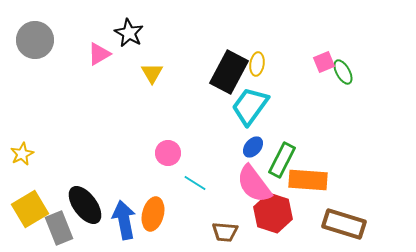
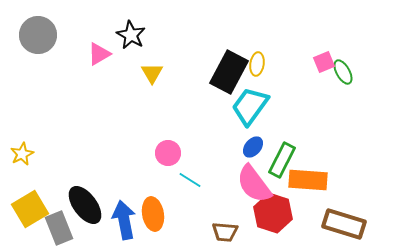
black star: moved 2 px right, 2 px down
gray circle: moved 3 px right, 5 px up
cyan line: moved 5 px left, 3 px up
orange ellipse: rotated 24 degrees counterclockwise
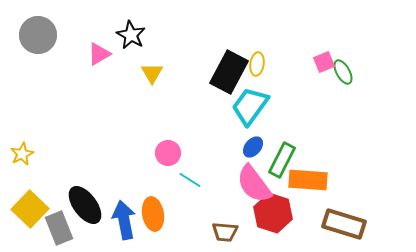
yellow square: rotated 15 degrees counterclockwise
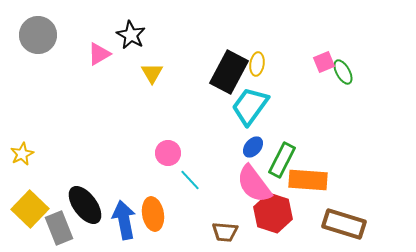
cyan line: rotated 15 degrees clockwise
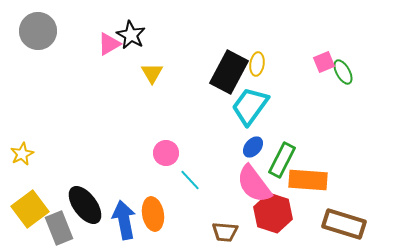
gray circle: moved 4 px up
pink triangle: moved 10 px right, 10 px up
pink circle: moved 2 px left
yellow square: rotated 9 degrees clockwise
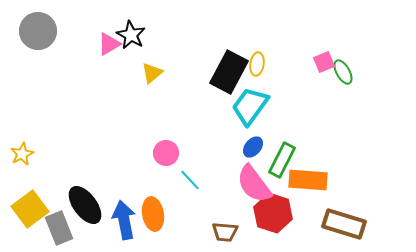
yellow triangle: rotated 20 degrees clockwise
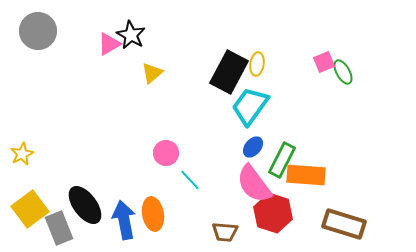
orange rectangle: moved 2 px left, 5 px up
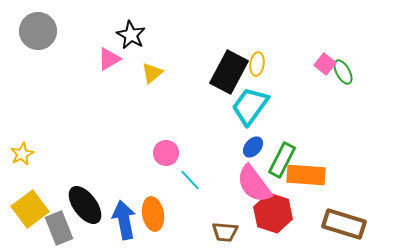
pink triangle: moved 15 px down
pink square: moved 1 px right, 2 px down; rotated 30 degrees counterclockwise
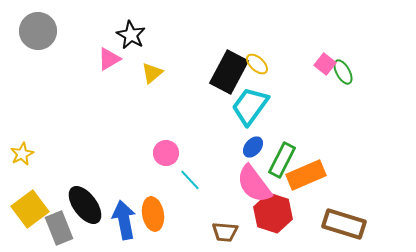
yellow ellipse: rotated 55 degrees counterclockwise
orange rectangle: rotated 27 degrees counterclockwise
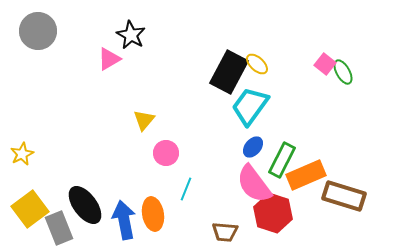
yellow triangle: moved 8 px left, 47 px down; rotated 10 degrees counterclockwise
cyan line: moved 4 px left, 9 px down; rotated 65 degrees clockwise
brown rectangle: moved 28 px up
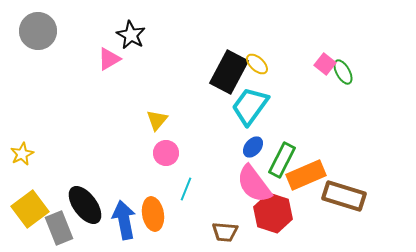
yellow triangle: moved 13 px right
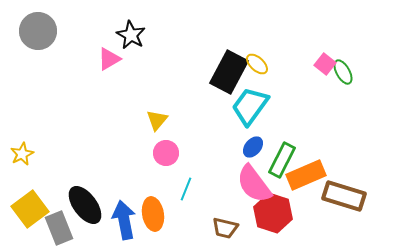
brown trapezoid: moved 4 px up; rotated 8 degrees clockwise
